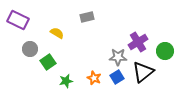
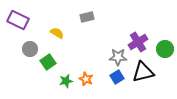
green circle: moved 2 px up
black triangle: rotated 25 degrees clockwise
orange star: moved 8 px left, 1 px down
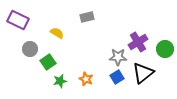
black triangle: moved 1 px down; rotated 25 degrees counterclockwise
green star: moved 6 px left
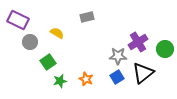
gray circle: moved 7 px up
gray star: moved 1 px up
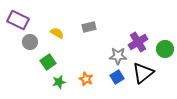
gray rectangle: moved 2 px right, 10 px down
green star: moved 1 px left, 1 px down
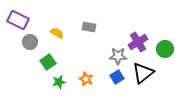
gray rectangle: rotated 24 degrees clockwise
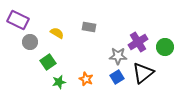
green circle: moved 2 px up
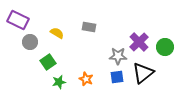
purple cross: moved 1 px right; rotated 12 degrees counterclockwise
blue square: rotated 24 degrees clockwise
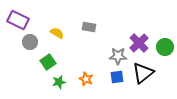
purple cross: moved 1 px down
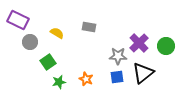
green circle: moved 1 px right, 1 px up
